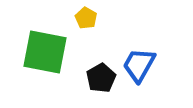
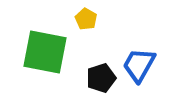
yellow pentagon: moved 1 px down
black pentagon: rotated 12 degrees clockwise
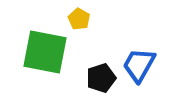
yellow pentagon: moved 7 px left
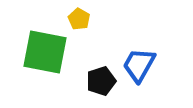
black pentagon: moved 3 px down
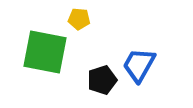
yellow pentagon: rotated 25 degrees counterclockwise
black pentagon: moved 1 px right, 1 px up
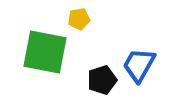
yellow pentagon: rotated 15 degrees counterclockwise
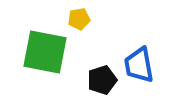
blue trapezoid: rotated 39 degrees counterclockwise
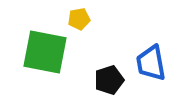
blue trapezoid: moved 12 px right, 2 px up
black pentagon: moved 7 px right
